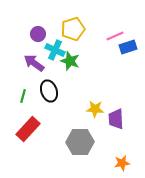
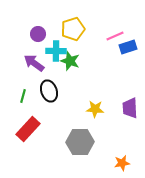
cyan cross: moved 1 px right, 1 px down; rotated 24 degrees counterclockwise
purple trapezoid: moved 14 px right, 11 px up
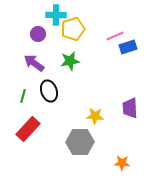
cyan cross: moved 36 px up
green star: rotated 30 degrees counterclockwise
yellow star: moved 7 px down
orange star: rotated 14 degrees clockwise
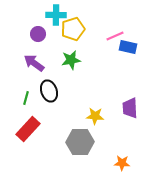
blue rectangle: rotated 30 degrees clockwise
green star: moved 1 px right, 1 px up
green line: moved 3 px right, 2 px down
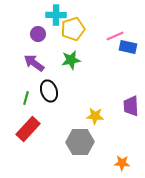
purple trapezoid: moved 1 px right, 2 px up
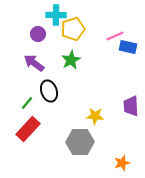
green star: rotated 18 degrees counterclockwise
green line: moved 1 px right, 5 px down; rotated 24 degrees clockwise
orange star: rotated 21 degrees counterclockwise
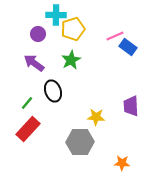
blue rectangle: rotated 24 degrees clockwise
black ellipse: moved 4 px right
yellow star: moved 1 px right, 1 px down
orange star: rotated 21 degrees clockwise
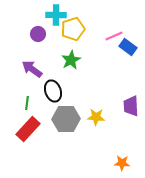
pink line: moved 1 px left
purple arrow: moved 2 px left, 6 px down
green line: rotated 32 degrees counterclockwise
gray hexagon: moved 14 px left, 23 px up
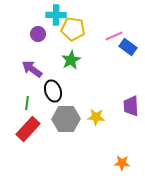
yellow pentagon: rotated 25 degrees clockwise
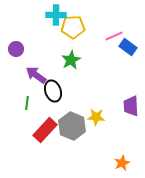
yellow pentagon: moved 2 px up; rotated 10 degrees counterclockwise
purple circle: moved 22 px left, 15 px down
purple arrow: moved 4 px right, 6 px down
gray hexagon: moved 6 px right, 7 px down; rotated 24 degrees clockwise
red rectangle: moved 17 px right, 1 px down
orange star: rotated 28 degrees counterclockwise
